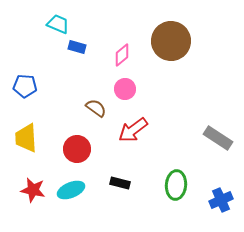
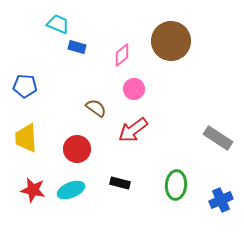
pink circle: moved 9 px right
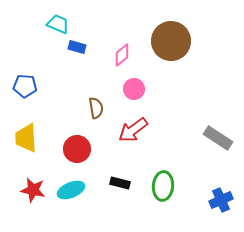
brown semicircle: rotated 45 degrees clockwise
green ellipse: moved 13 px left, 1 px down
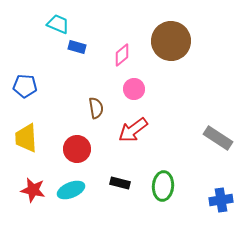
blue cross: rotated 15 degrees clockwise
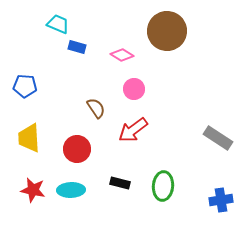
brown circle: moved 4 px left, 10 px up
pink diamond: rotated 70 degrees clockwise
brown semicircle: rotated 25 degrees counterclockwise
yellow trapezoid: moved 3 px right
cyan ellipse: rotated 20 degrees clockwise
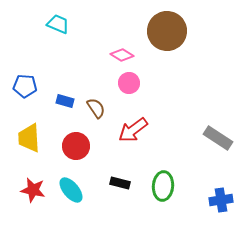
blue rectangle: moved 12 px left, 54 px down
pink circle: moved 5 px left, 6 px up
red circle: moved 1 px left, 3 px up
cyan ellipse: rotated 52 degrees clockwise
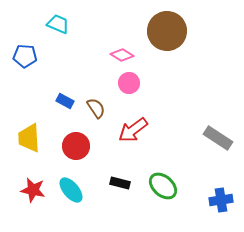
blue pentagon: moved 30 px up
blue rectangle: rotated 12 degrees clockwise
green ellipse: rotated 52 degrees counterclockwise
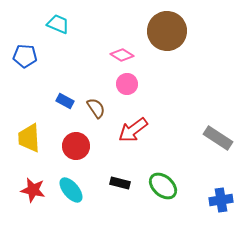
pink circle: moved 2 px left, 1 px down
